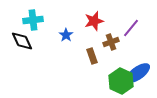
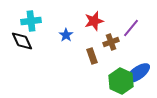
cyan cross: moved 2 px left, 1 px down
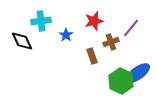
cyan cross: moved 10 px right
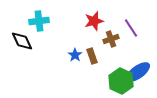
cyan cross: moved 2 px left
purple line: rotated 72 degrees counterclockwise
blue star: moved 9 px right, 20 px down
brown cross: moved 3 px up
blue ellipse: moved 1 px up
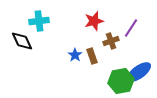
purple line: rotated 66 degrees clockwise
brown cross: moved 2 px down
blue ellipse: moved 1 px right
green hexagon: rotated 25 degrees clockwise
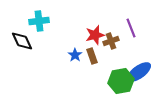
red star: moved 1 px right, 14 px down
purple line: rotated 54 degrees counterclockwise
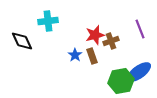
cyan cross: moved 9 px right
purple line: moved 9 px right, 1 px down
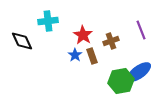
purple line: moved 1 px right, 1 px down
red star: moved 12 px left; rotated 24 degrees counterclockwise
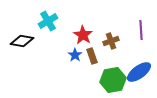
cyan cross: rotated 24 degrees counterclockwise
purple line: rotated 18 degrees clockwise
black diamond: rotated 55 degrees counterclockwise
green hexagon: moved 8 px left, 1 px up
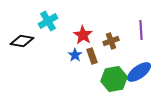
green hexagon: moved 1 px right, 1 px up
